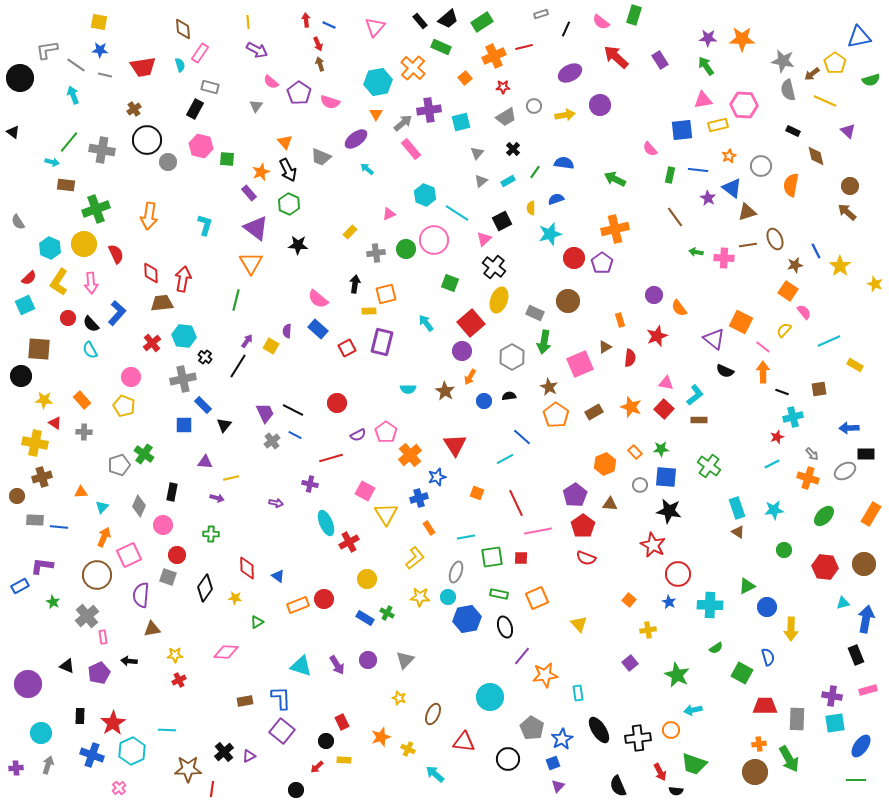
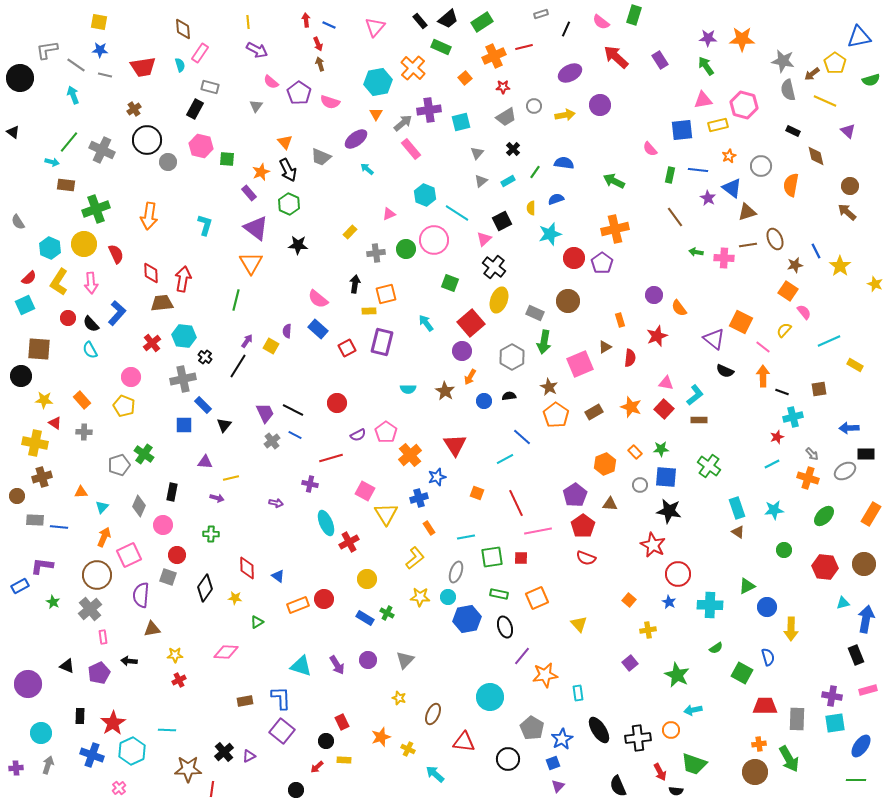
pink hexagon at (744, 105): rotated 12 degrees clockwise
gray cross at (102, 150): rotated 15 degrees clockwise
green arrow at (615, 179): moved 1 px left, 2 px down
orange arrow at (763, 372): moved 4 px down
gray cross at (87, 616): moved 3 px right, 7 px up
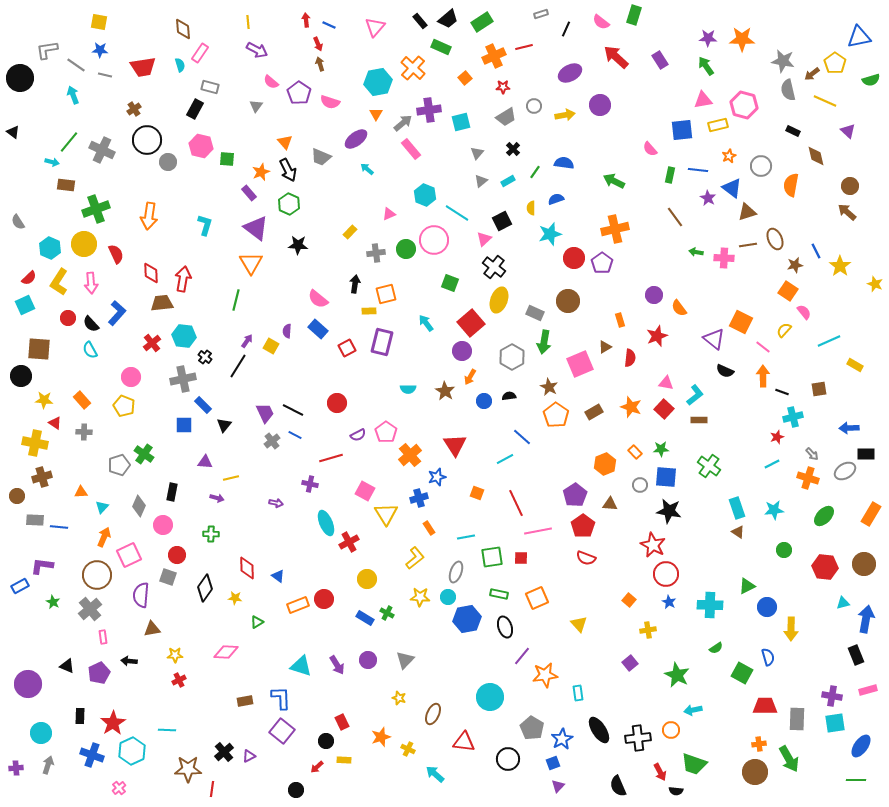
red circle at (678, 574): moved 12 px left
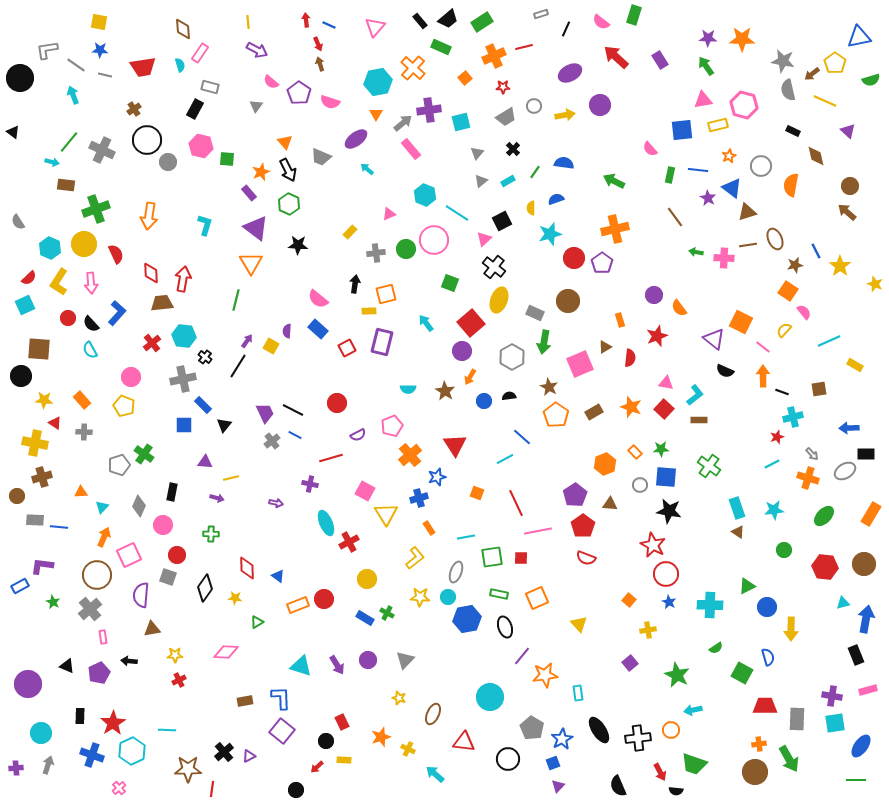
pink pentagon at (386, 432): moved 6 px right, 6 px up; rotated 15 degrees clockwise
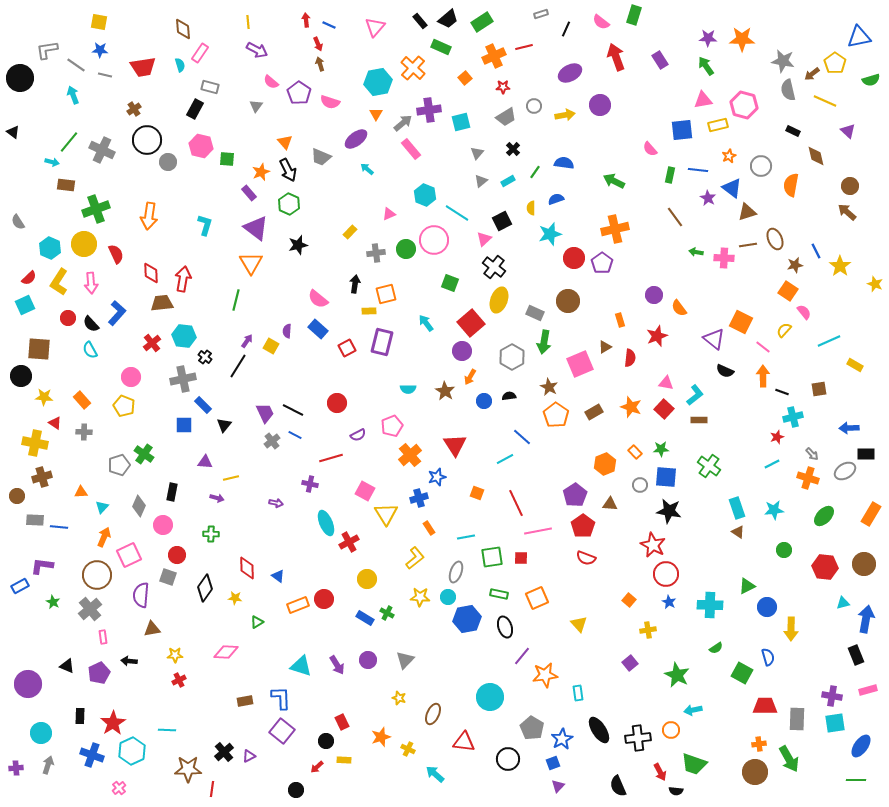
red arrow at (616, 57): rotated 28 degrees clockwise
black star at (298, 245): rotated 18 degrees counterclockwise
yellow star at (44, 400): moved 3 px up
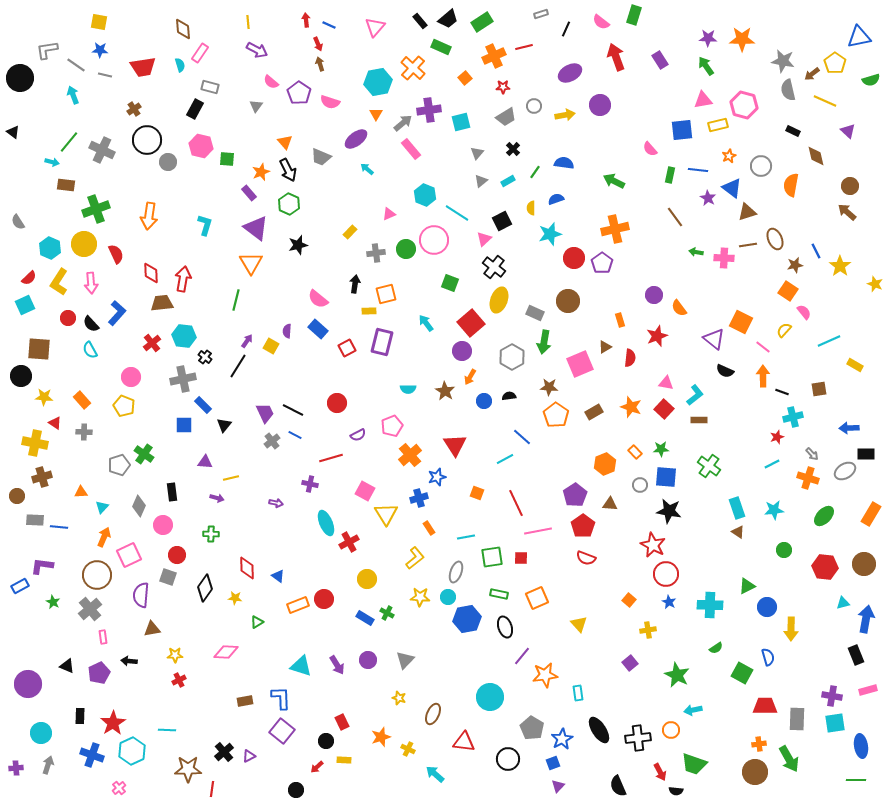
brown star at (549, 387): rotated 24 degrees counterclockwise
black rectangle at (172, 492): rotated 18 degrees counterclockwise
blue ellipse at (861, 746): rotated 45 degrees counterclockwise
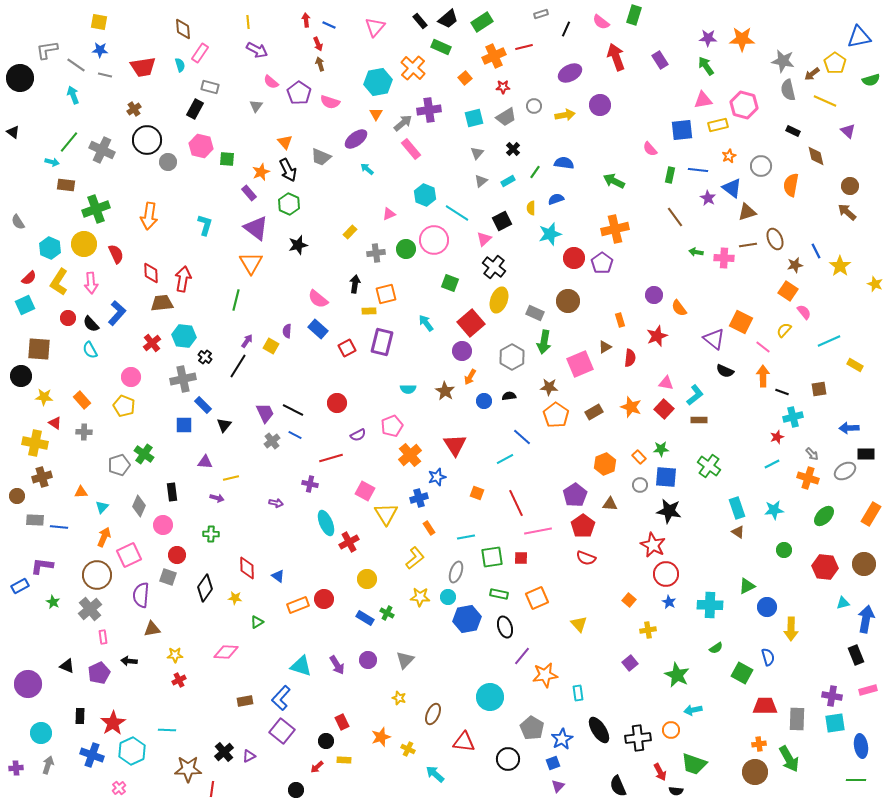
cyan square at (461, 122): moved 13 px right, 4 px up
orange rectangle at (635, 452): moved 4 px right, 5 px down
blue L-shape at (281, 698): rotated 135 degrees counterclockwise
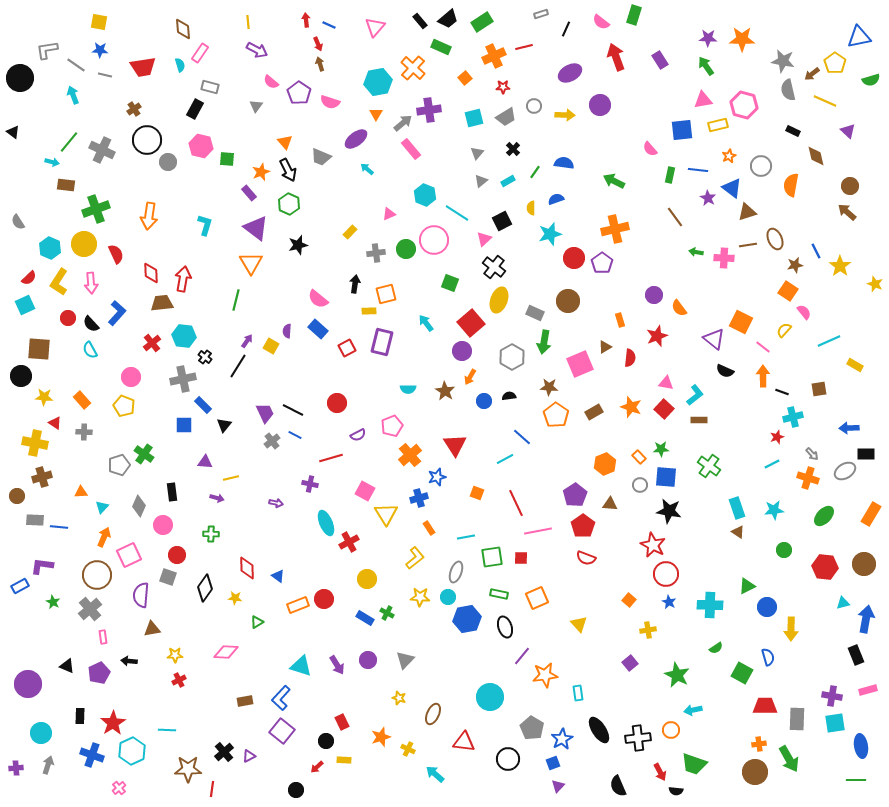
yellow arrow at (565, 115): rotated 12 degrees clockwise
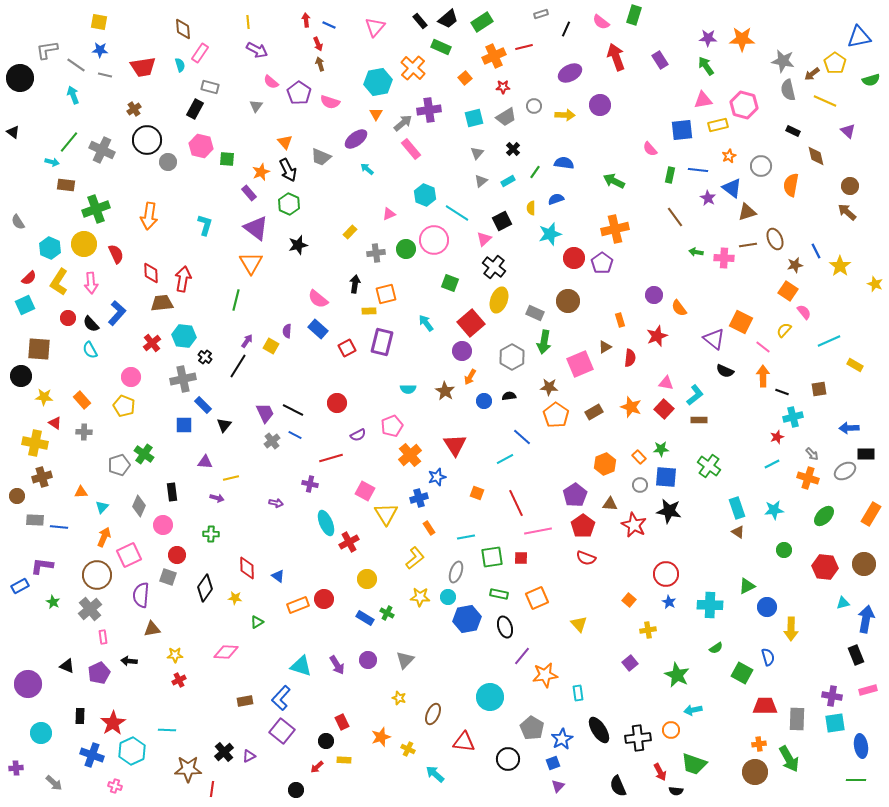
red star at (653, 545): moved 19 px left, 20 px up
gray arrow at (48, 765): moved 6 px right, 18 px down; rotated 114 degrees clockwise
pink cross at (119, 788): moved 4 px left, 2 px up; rotated 32 degrees counterclockwise
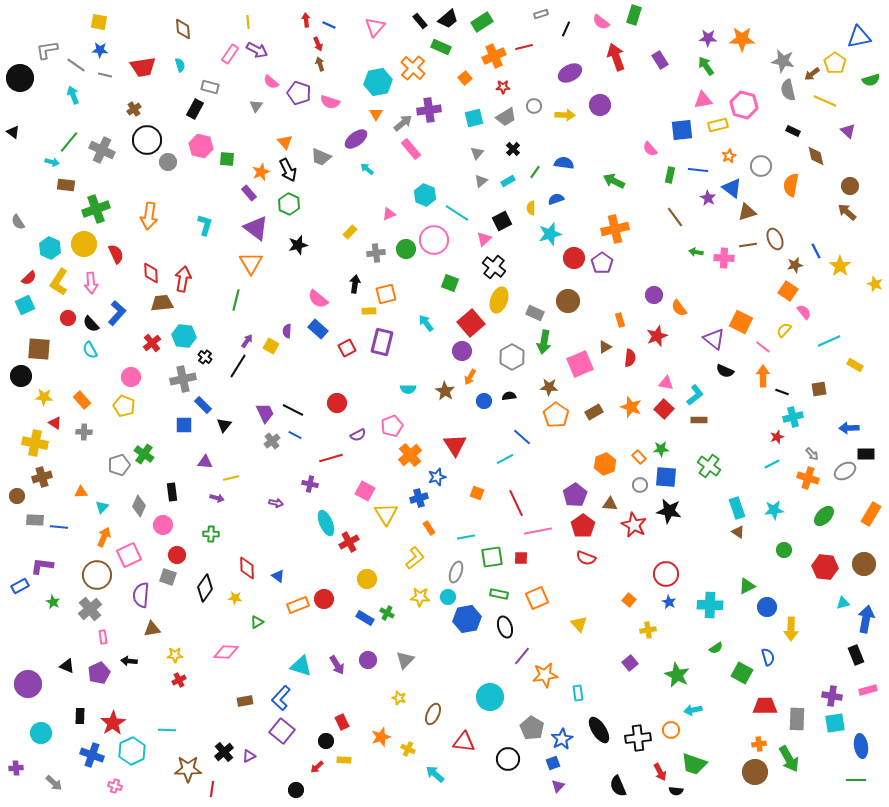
pink rectangle at (200, 53): moved 30 px right, 1 px down
purple pentagon at (299, 93): rotated 15 degrees counterclockwise
